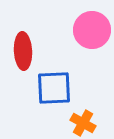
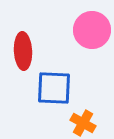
blue square: rotated 6 degrees clockwise
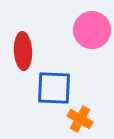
orange cross: moved 3 px left, 4 px up
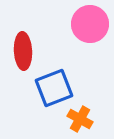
pink circle: moved 2 px left, 6 px up
blue square: rotated 24 degrees counterclockwise
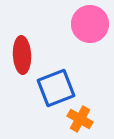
red ellipse: moved 1 px left, 4 px down
blue square: moved 2 px right
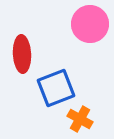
red ellipse: moved 1 px up
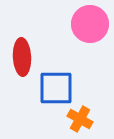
red ellipse: moved 3 px down
blue square: rotated 21 degrees clockwise
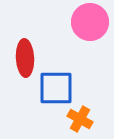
pink circle: moved 2 px up
red ellipse: moved 3 px right, 1 px down
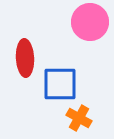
blue square: moved 4 px right, 4 px up
orange cross: moved 1 px left, 1 px up
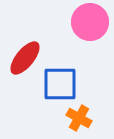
red ellipse: rotated 42 degrees clockwise
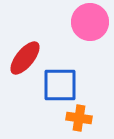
blue square: moved 1 px down
orange cross: rotated 20 degrees counterclockwise
